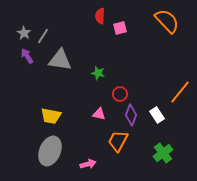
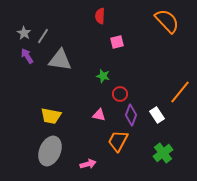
pink square: moved 3 px left, 14 px down
green star: moved 5 px right, 3 px down
pink triangle: moved 1 px down
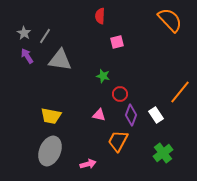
orange semicircle: moved 3 px right, 1 px up
gray line: moved 2 px right
white rectangle: moved 1 px left
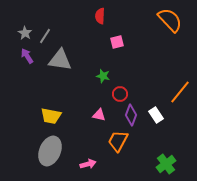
gray star: moved 1 px right
green cross: moved 3 px right, 11 px down
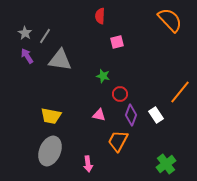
pink arrow: rotated 98 degrees clockwise
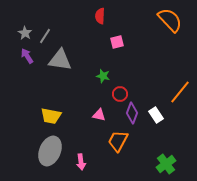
purple diamond: moved 1 px right, 2 px up
pink arrow: moved 7 px left, 2 px up
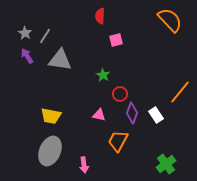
pink square: moved 1 px left, 2 px up
green star: moved 1 px up; rotated 16 degrees clockwise
pink arrow: moved 3 px right, 3 px down
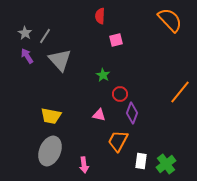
gray triangle: rotated 40 degrees clockwise
white rectangle: moved 15 px left, 46 px down; rotated 42 degrees clockwise
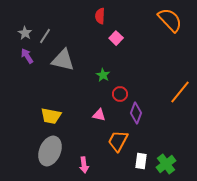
pink square: moved 2 px up; rotated 32 degrees counterclockwise
gray triangle: moved 3 px right; rotated 35 degrees counterclockwise
purple diamond: moved 4 px right
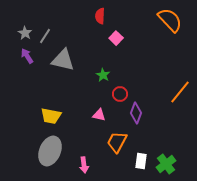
orange trapezoid: moved 1 px left, 1 px down
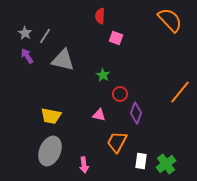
pink square: rotated 24 degrees counterclockwise
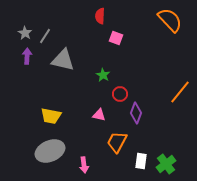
purple arrow: rotated 35 degrees clockwise
gray ellipse: rotated 44 degrees clockwise
